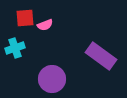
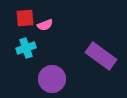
cyan cross: moved 11 px right
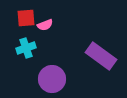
red square: moved 1 px right
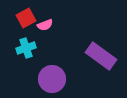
red square: rotated 24 degrees counterclockwise
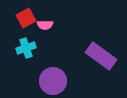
pink semicircle: rotated 21 degrees clockwise
purple circle: moved 1 px right, 2 px down
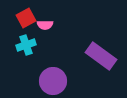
cyan cross: moved 3 px up
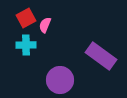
pink semicircle: rotated 112 degrees clockwise
cyan cross: rotated 18 degrees clockwise
purple circle: moved 7 px right, 1 px up
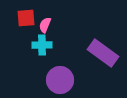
red square: rotated 24 degrees clockwise
cyan cross: moved 16 px right
purple rectangle: moved 2 px right, 3 px up
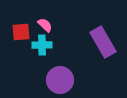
red square: moved 5 px left, 14 px down
pink semicircle: rotated 112 degrees clockwise
purple rectangle: moved 11 px up; rotated 24 degrees clockwise
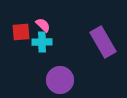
pink semicircle: moved 2 px left
cyan cross: moved 3 px up
